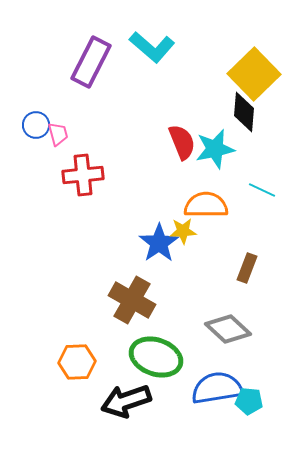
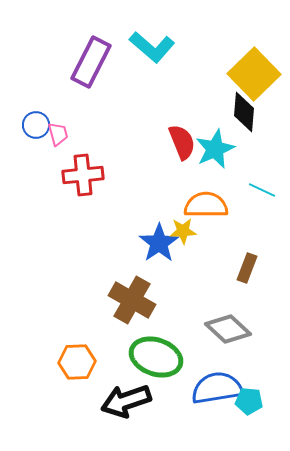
cyan star: rotated 12 degrees counterclockwise
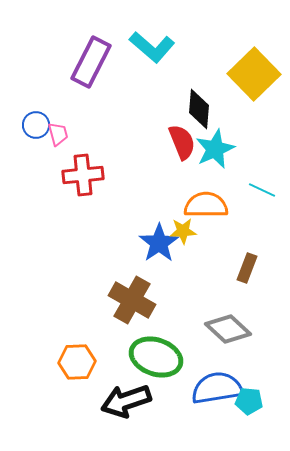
black diamond: moved 45 px left, 3 px up
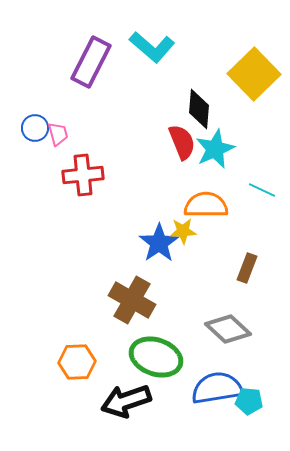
blue circle: moved 1 px left, 3 px down
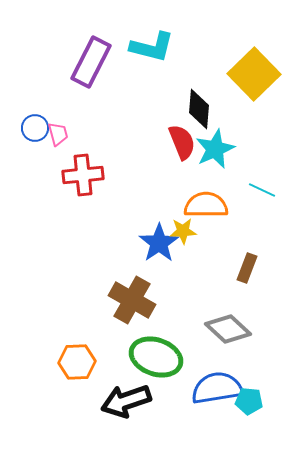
cyan L-shape: rotated 27 degrees counterclockwise
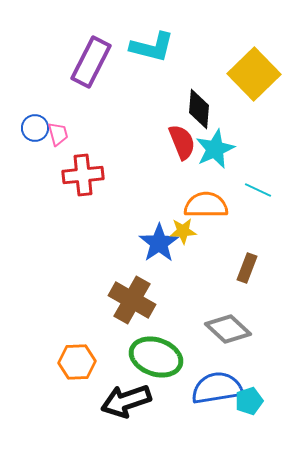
cyan line: moved 4 px left
cyan pentagon: rotated 24 degrees counterclockwise
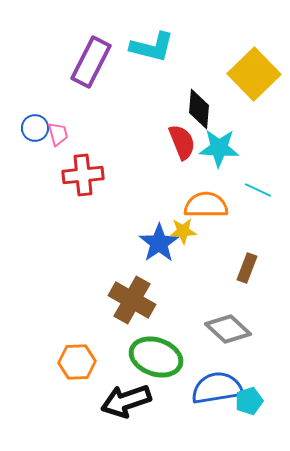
cyan star: moved 4 px right, 1 px up; rotated 27 degrees clockwise
